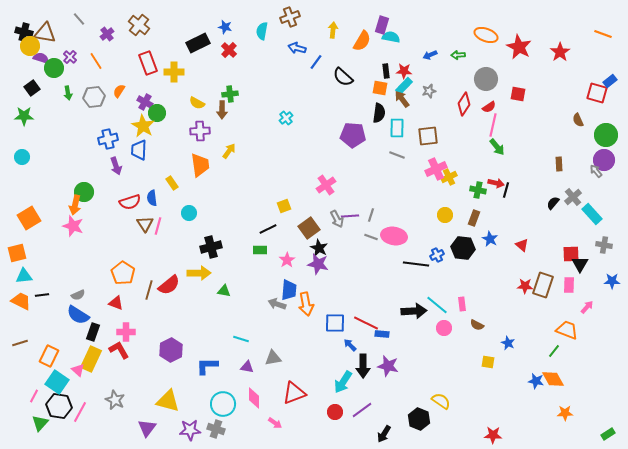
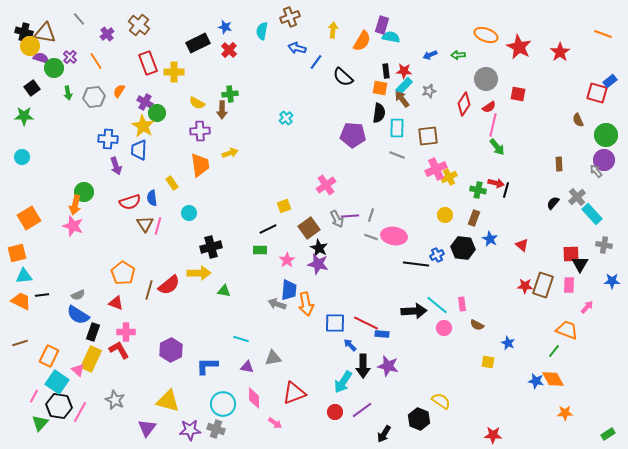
blue cross at (108, 139): rotated 18 degrees clockwise
yellow arrow at (229, 151): moved 1 px right, 2 px down; rotated 35 degrees clockwise
gray cross at (573, 197): moved 4 px right
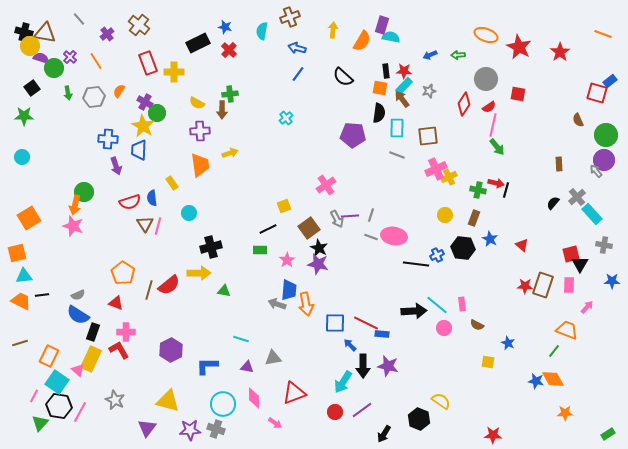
blue line at (316, 62): moved 18 px left, 12 px down
red square at (571, 254): rotated 12 degrees counterclockwise
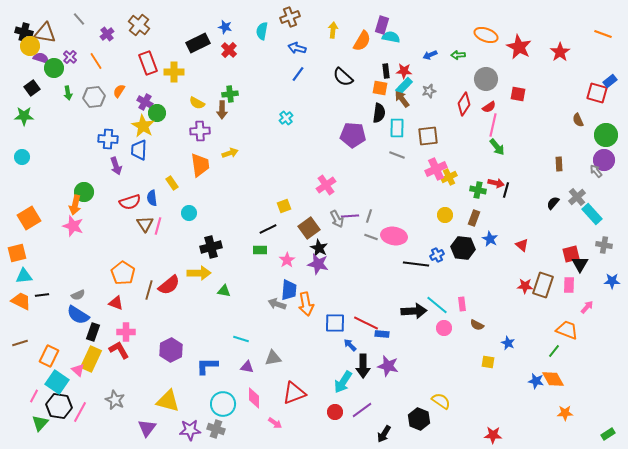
gray line at (371, 215): moved 2 px left, 1 px down
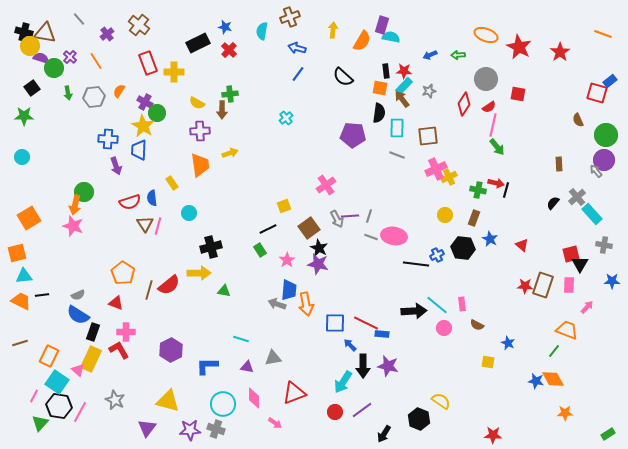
green rectangle at (260, 250): rotated 56 degrees clockwise
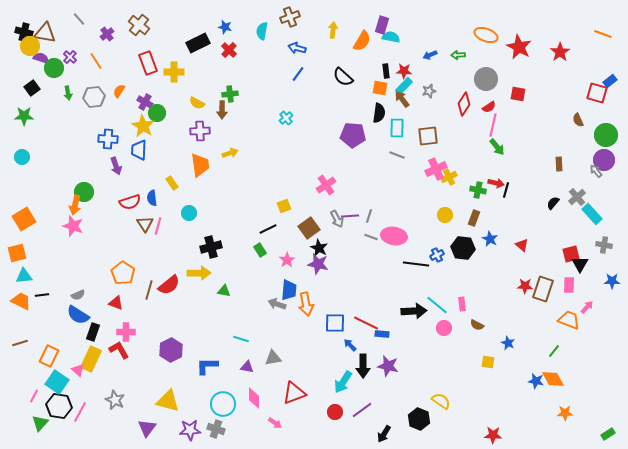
orange square at (29, 218): moved 5 px left, 1 px down
brown rectangle at (543, 285): moved 4 px down
orange trapezoid at (567, 330): moved 2 px right, 10 px up
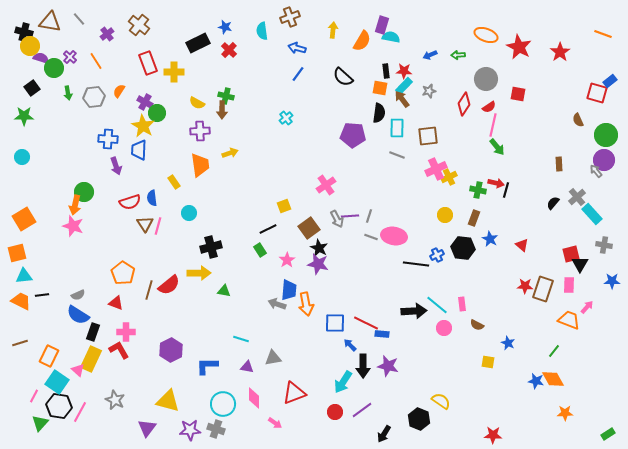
cyan semicircle at (262, 31): rotated 18 degrees counterclockwise
brown triangle at (45, 33): moved 5 px right, 11 px up
green cross at (230, 94): moved 4 px left, 2 px down; rotated 21 degrees clockwise
yellow rectangle at (172, 183): moved 2 px right, 1 px up
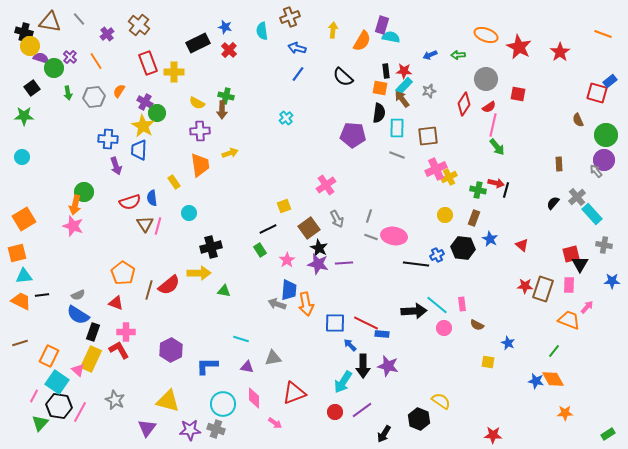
purple line at (350, 216): moved 6 px left, 47 px down
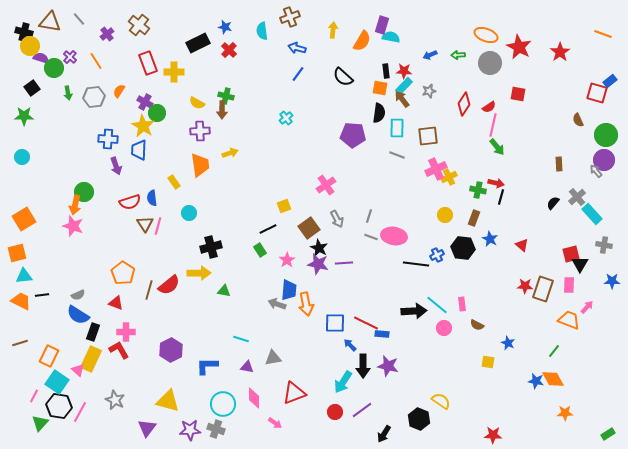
gray circle at (486, 79): moved 4 px right, 16 px up
black line at (506, 190): moved 5 px left, 7 px down
